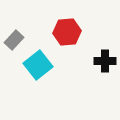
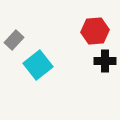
red hexagon: moved 28 px right, 1 px up
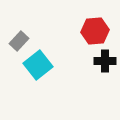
gray rectangle: moved 5 px right, 1 px down
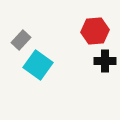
gray rectangle: moved 2 px right, 1 px up
cyan square: rotated 16 degrees counterclockwise
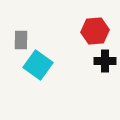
gray rectangle: rotated 42 degrees counterclockwise
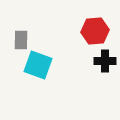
cyan square: rotated 16 degrees counterclockwise
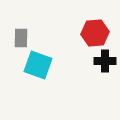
red hexagon: moved 2 px down
gray rectangle: moved 2 px up
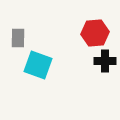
gray rectangle: moved 3 px left
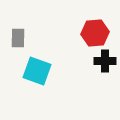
cyan square: moved 1 px left, 6 px down
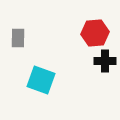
cyan square: moved 4 px right, 9 px down
